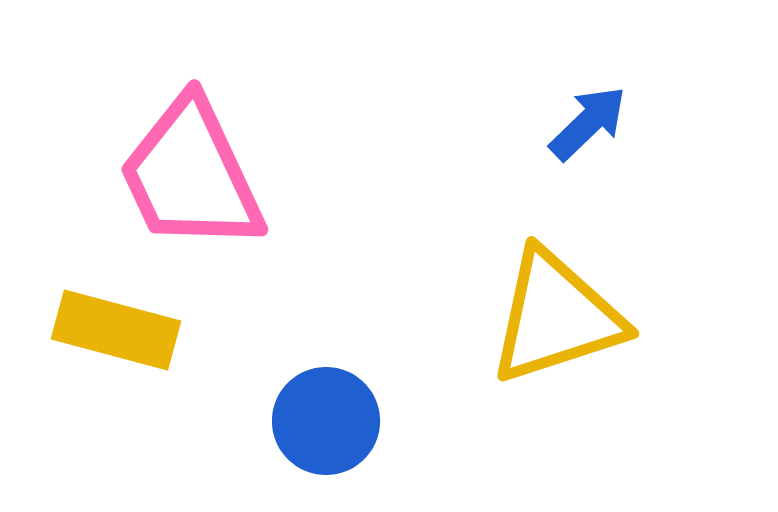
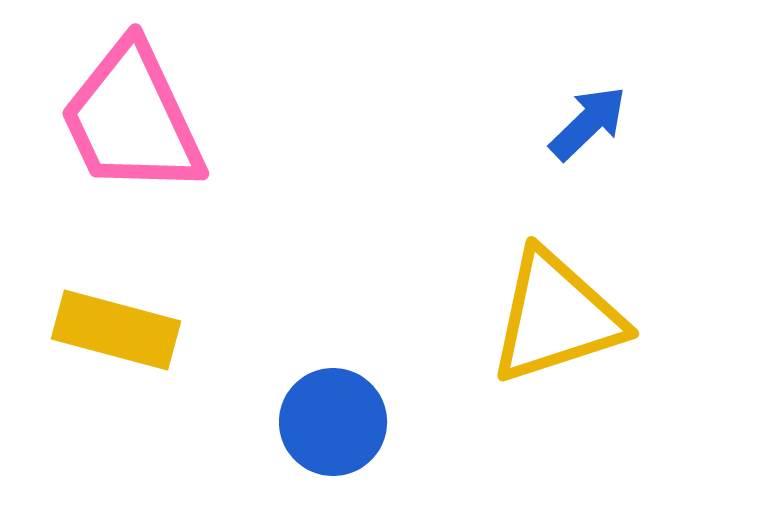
pink trapezoid: moved 59 px left, 56 px up
blue circle: moved 7 px right, 1 px down
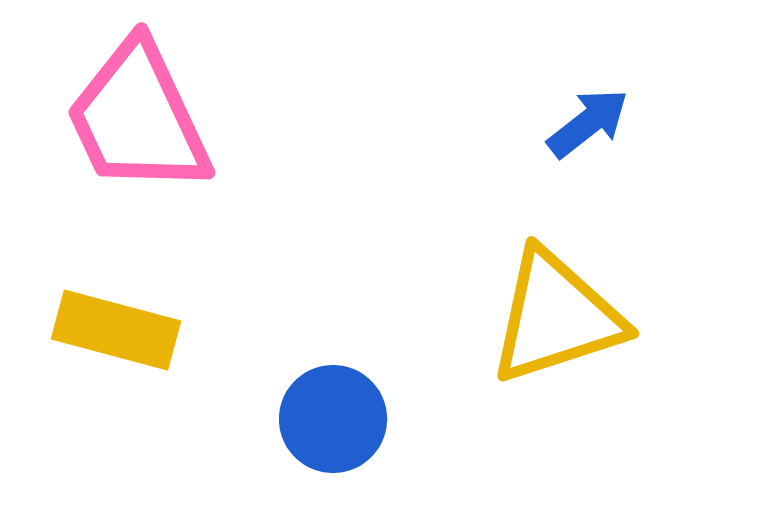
pink trapezoid: moved 6 px right, 1 px up
blue arrow: rotated 6 degrees clockwise
blue circle: moved 3 px up
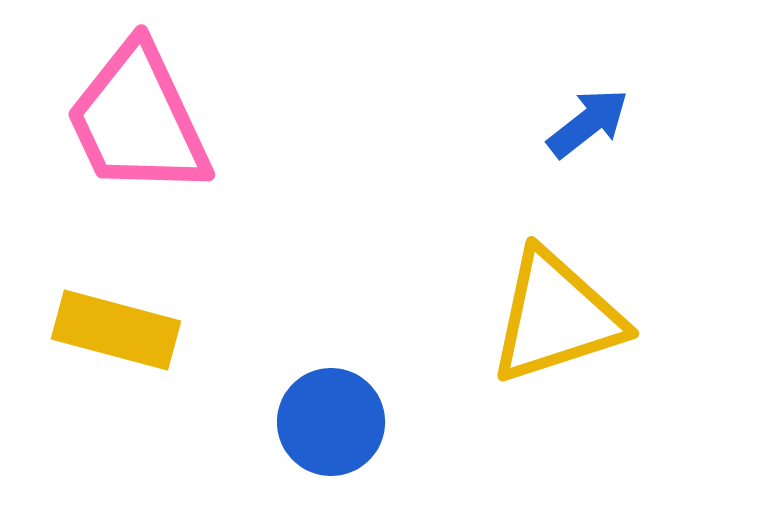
pink trapezoid: moved 2 px down
blue circle: moved 2 px left, 3 px down
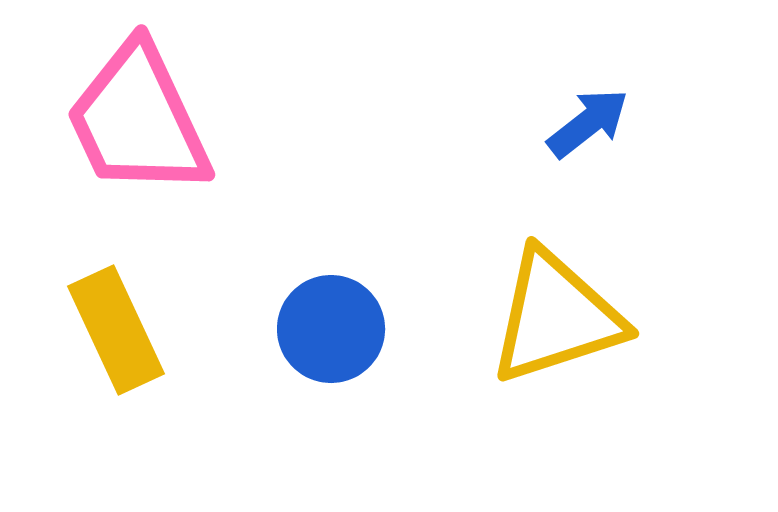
yellow rectangle: rotated 50 degrees clockwise
blue circle: moved 93 px up
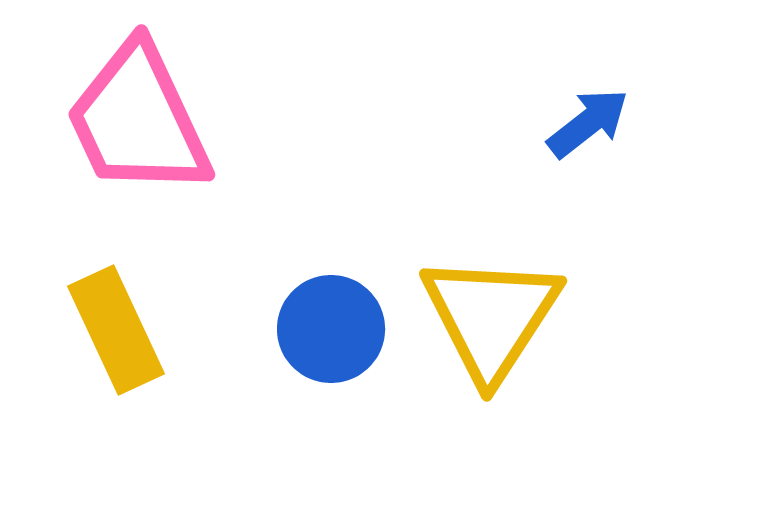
yellow triangle: moved 65 px left; rotated 39 degrees counterclockwise
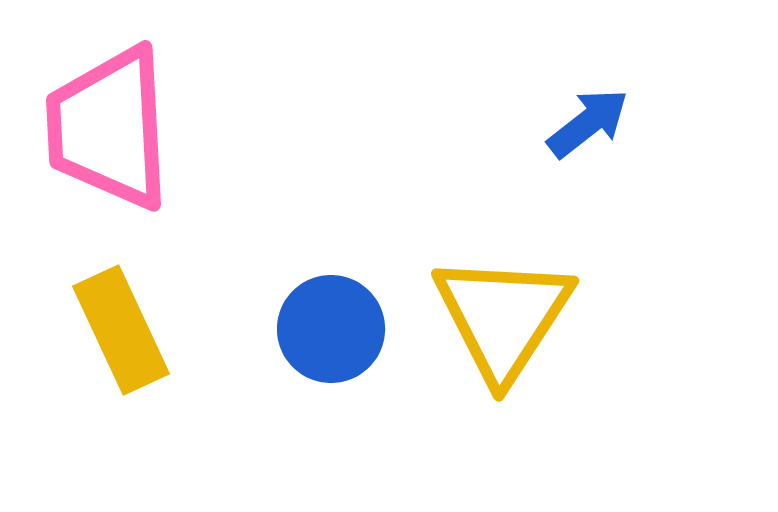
pink trapezoid: moved 29 px left, 8 px down; rotated 22 degrees clockwise
yellow triangle: moved 12 px right
yellow rectangle: moved 5 px right
